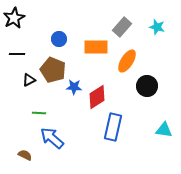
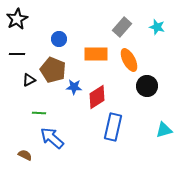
black star: moved 3 px right, 1 px down
orange rectangle: moved 7 px down
orange ellipse: moved 2 px right, 1 px up; rotated 60 degrees counterclockwise
cyan triangle: rotated 24 degrees counterclockwise
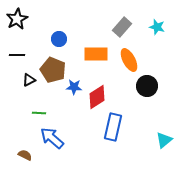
black line: moved 1 px down
cyan triangle: moved 10 px down; rotated 24 degrees counterclockwise
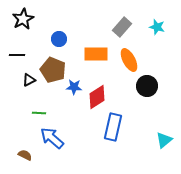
black star: moved 6 px right
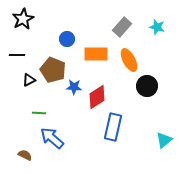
blue circle: moved 8 px right
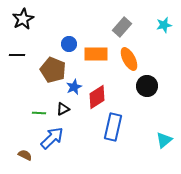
cyan star: moved 7 px right, 2 px up; rotated 28 degrees counterclockwise
blue circle: moved 2 px right, 5 px down
orange ellipse: moved 1 px up
black triangle: moved 34 px right, 29 px down
blue star: rotated 28 degrees counterclockwise
blue arrow: rotated 95 degrees clockwise
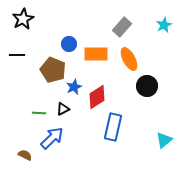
cyan star: rotated 14 degrees counterclockwise
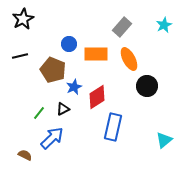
black line: moved 3 px right, 1 px down; rotated 14 degrees counterclockwise
green line: rotated 56 degrees counterclockwise
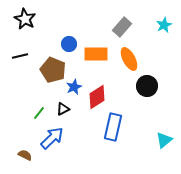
black star: moved 2 px right; rotated 15 degrees counterclockwise
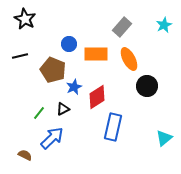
cyan triangle: moved 2 px up
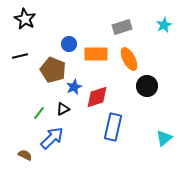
gray rectangle: rotated 30 degrees clockwise
red diamond: rotated 15 degrees clockwise
